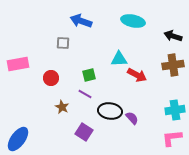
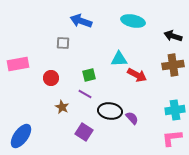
blue ellipse: moved 3 px right, 3 px up
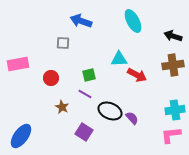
cyan ellipse: rotated 50 degrees clockwise
black ellipse: rotated 15 degrees clockwise
pink L-shape: moved 1 px left, 3 px up
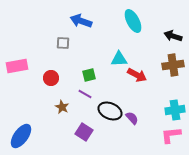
pink rectangle: moved 1 px left, 2 px down
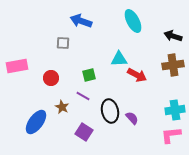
purple line: moved 2 px left, 2 px down
black ellipse: rotated 55 degrees clockwise
blue ellipse: moved 15 px right, 14 px up
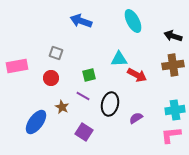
gray square: moved 7 px left, 10 px down; rotated 16 degrees clockwise
black ellipse: moved 7 px up; rotated 25 degrees clockwise
purple semicircle: moved 4 px right; rotated 80 degrees counterclockwise
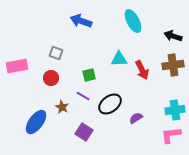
red arrow: moved 5 px right, 5 px up; rotated 36 degrees clockwise
black ellipse: rotated 40 degrees clockwise
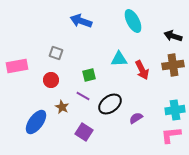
red circle: moved 2 px down
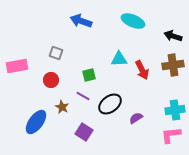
cyan ellipse: rotated 40 degrees counterclockwise
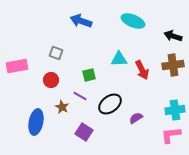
purple line: moved 3 px left
blue ellipse: rotated 25 degrees counterclockwise
